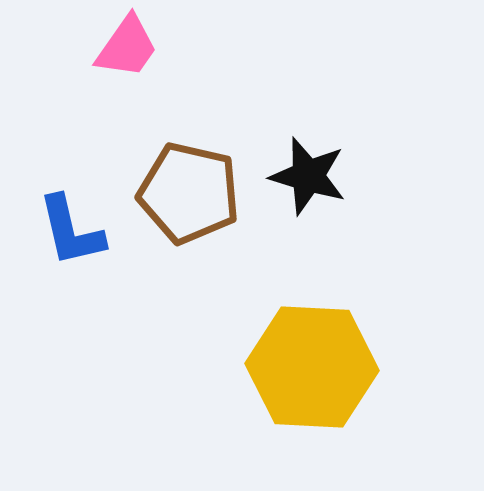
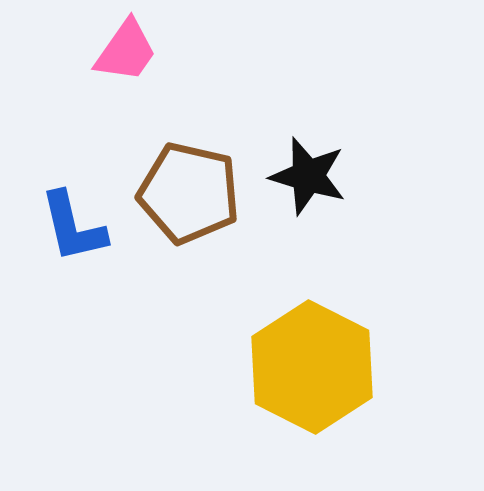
pink trapezoid: moved 1 px left, 4 px down
blue L-shape: moved 2 px right, 4 px up
yellow hexagon: rotated 24 degrees clockwise
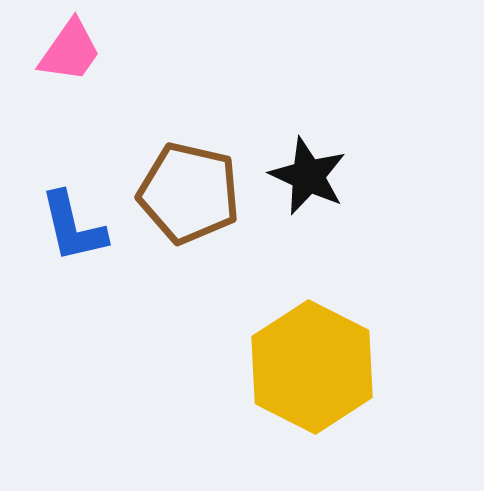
pink trapezoid: moved 56 px left
black star: rotated 8 degrees clockwise
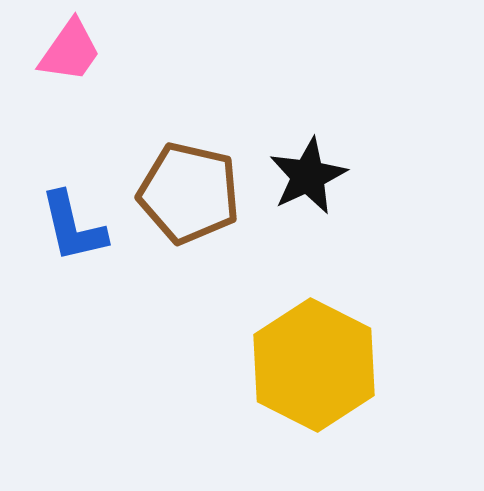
black star: rotated 22 degrees clockwise
yellow hexagon: moved 2 px right, 2 px up
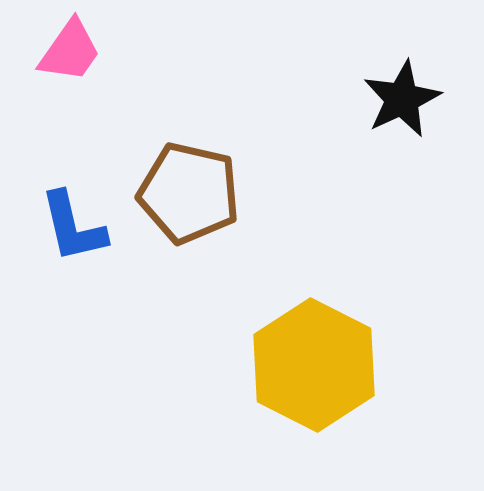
black star: moved 94 px right, 77 px up
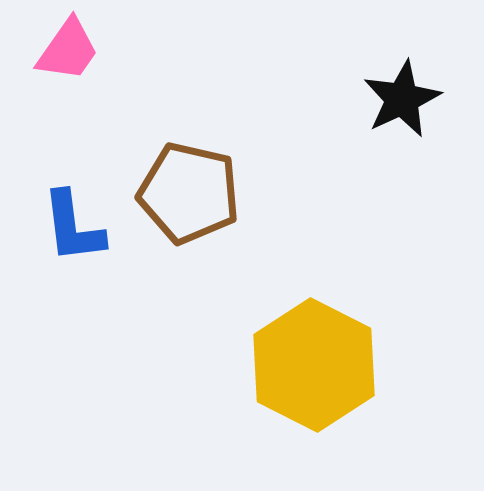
pink trapezoid: moved 2 px left, 1 px up
blue L-shape: rotated 6 degrees clockwise
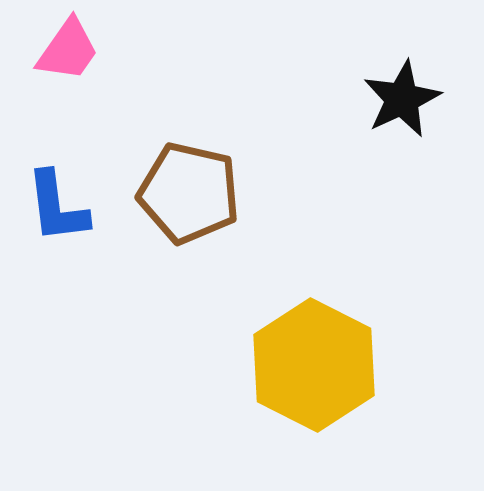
blue L-shape: moved 16 px left, 20 px up
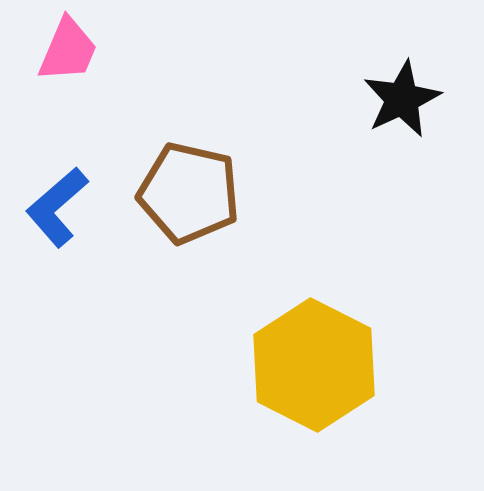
pink trapezoid: rotated 12 degrees counterclockwise
blue L-shape: rotated 56 degrees clockwise
